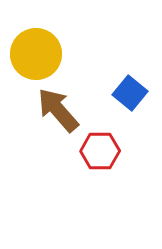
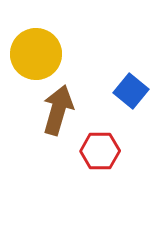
blue square: moved 1 px right, 2 px up
brown arrow: rotated 57 degrees clockwise
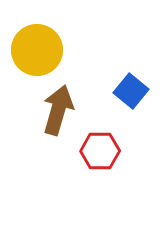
yellow circle: moved 1 px right, 4 px up
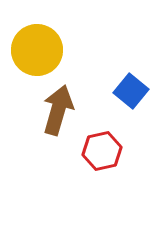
red hexagon: moved 2 px right; rotated 12 degrees counterclockwise
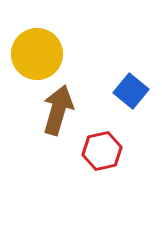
yellow circle: moved 4 px down
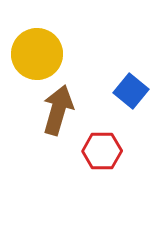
red hexagon: rotated 12 degrees clockwise
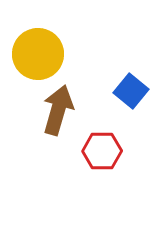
yellow circle: moved 1 px right
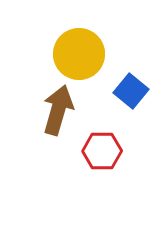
yellow circle: moved 41 px right
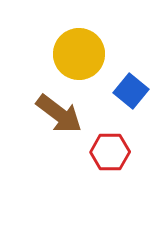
brown arrow: moved 1 px right, 4 px down; rotated 111 degrees clockwise
red hexagon: moved 8 px right, 1 px down
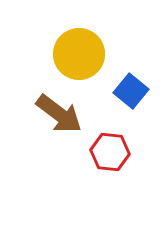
red hexagon: rotated 6 degrees clockwise
